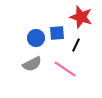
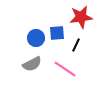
red star: rotated 25 degrees counterclockwise
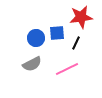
black line: moved 2 px up
pink line: moved 2 px right; rotated 60 degrees counterclockwise
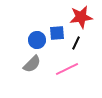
blue circle: moved 1 px right, 2 px down
gray semicircle: rotated 18 degrees counterclockwise
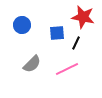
red star: moved 2 px right; rotated 20 degrees clockwise
blue circle: moved 15 px left, 15 px up
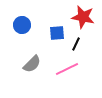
black line: moved 1 px down
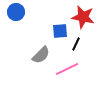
blue circle: moved 6 px left, 13 px up
blue square: moved 3 px right, 2 px up
gray semicircle: moved 9 px right, 9 px up
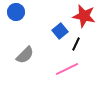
red star: moved 1 px right, 1 px up
blue square: rotated 35 degrees counterclockwise
gray semicircle: moved 16 px left
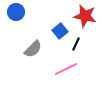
red star: moved 1 px right
gray semicircle: moved 8 px right, 6 px up
pink line: moved 1 px left
